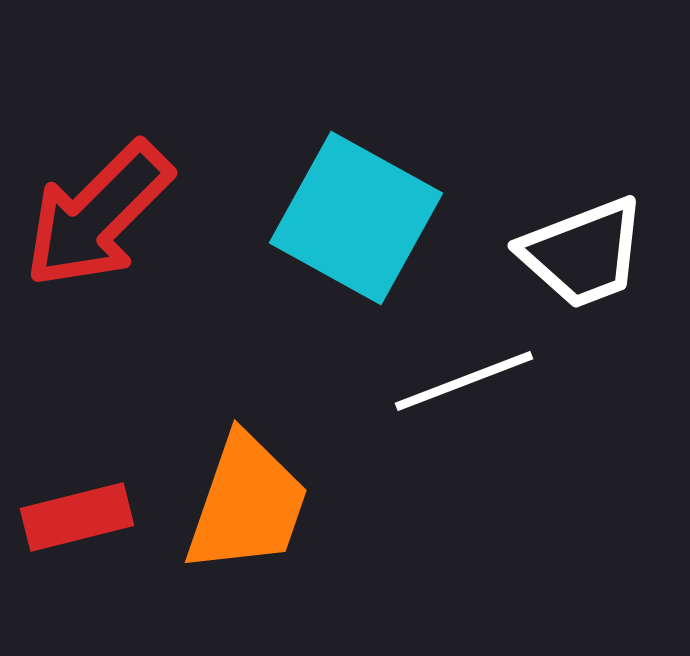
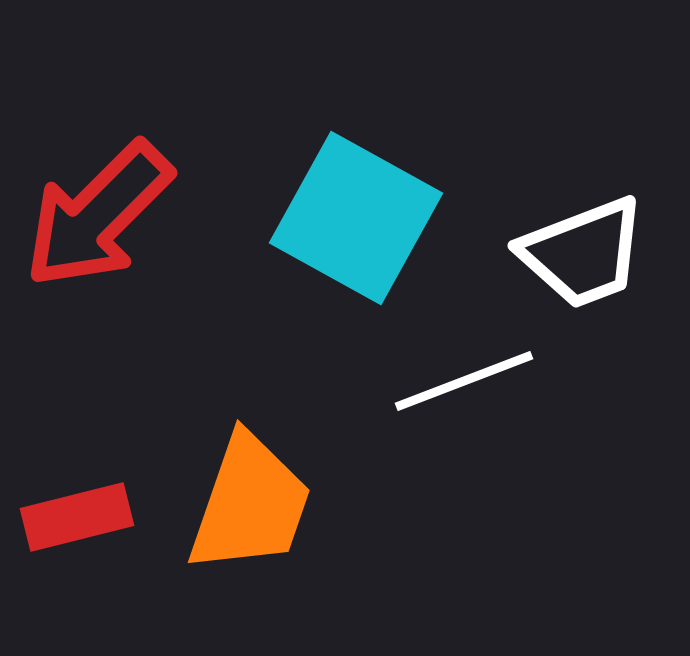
orange trapezoid: moved 3 px right
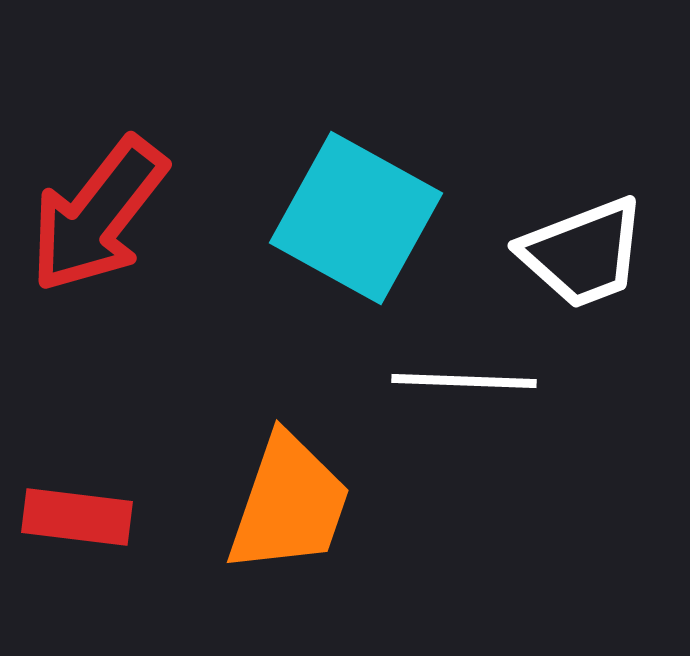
red arrow: rotated 7 degrees counterclockwise
white line: rotated 23 degrees clockwise
orange trapezoid: moved 39 px right
red rectangle: rotated 21 degrees clockwise
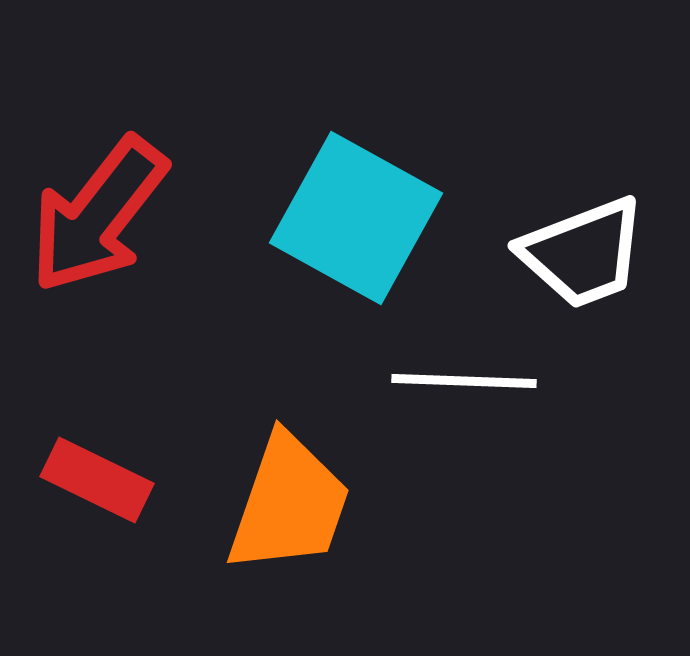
red rectangle: moved 20 px right, 37 px up; rotated 19 degrees clockwise
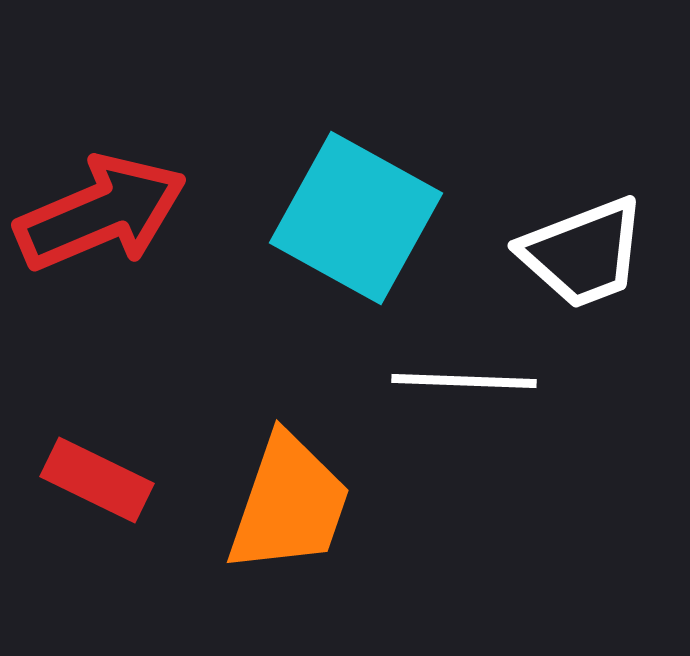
red arrow: moved 3 px right, 2 px up; rotated 151 degrees counterclockwise
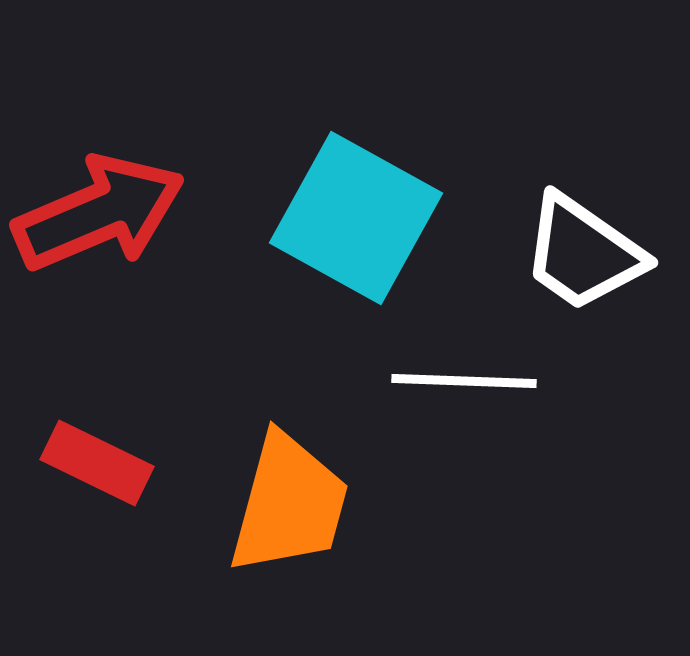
red arrow: moved 2 px left
white trapezoid: rotated 56 degrees clockwise
red rectangle: moved 17 px up
orange trapezoid: rotated 4 degrees counterclockwise
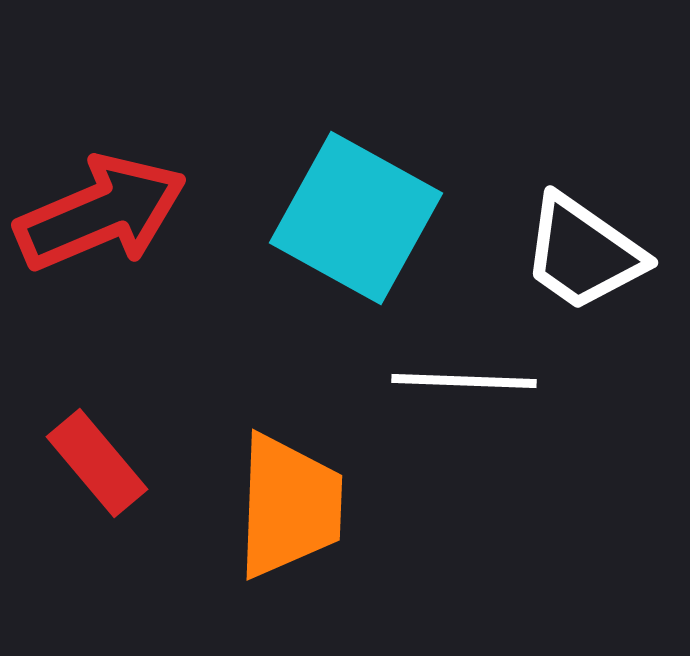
red arrow: moved 2 px right
red rectangle: rotated 24 degrees clockwise
orange trapezoid: moved 2 px down; rotated 13 degrees counterclockwise
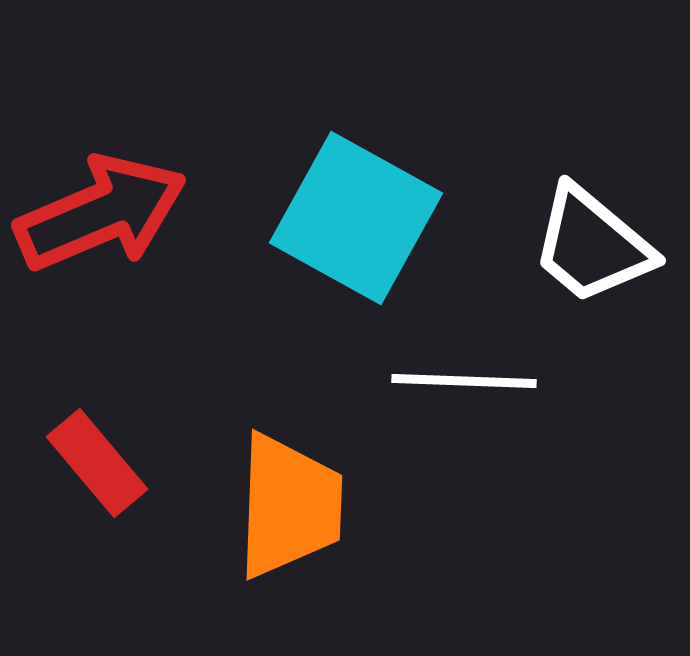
white trapezoid: moved 9 px right, 8 px up; rotated 5 degrees clockwise
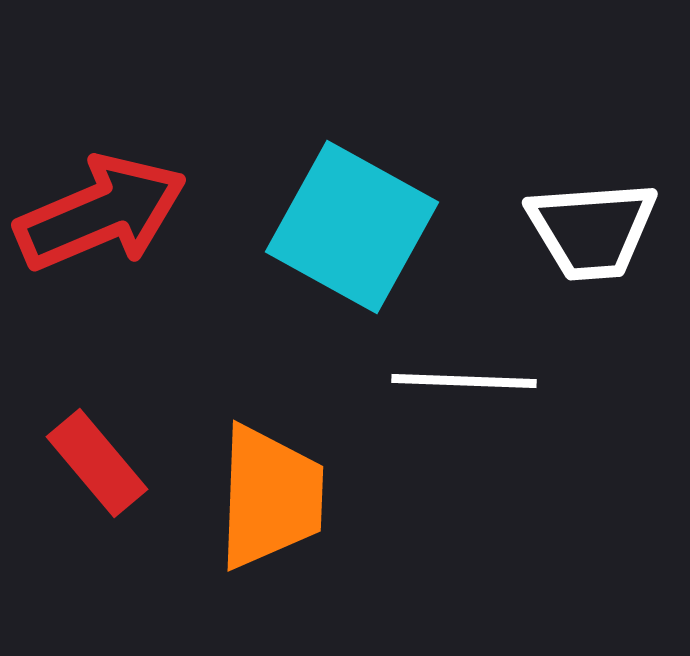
cyan square: moved 4 px left, 9 px down
white trapezoid: moved 15 px up; rotated 44 degrees counterclockwise
orange trapezoid: moved 19 px left, 9 px up
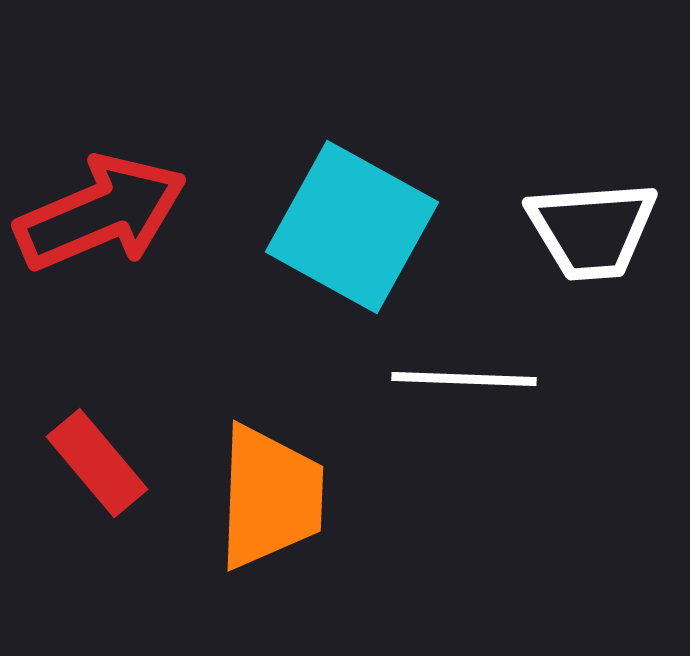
white line: moved 2 px up
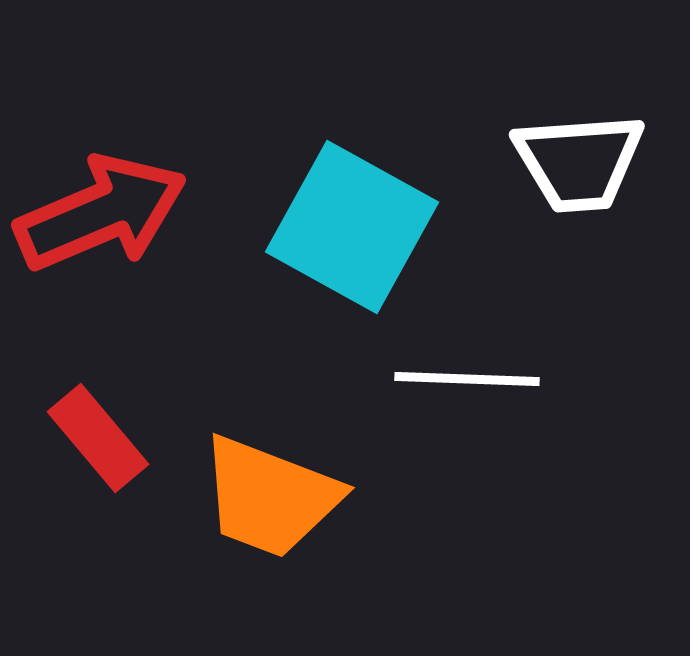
white trapezoid: moved 13 px left, 68 px up
white line: moved 3 px right
red rectangle: moved 1 px right, 25 px up
orange trapezoid: rotated 109 degrees clockwise
